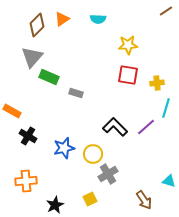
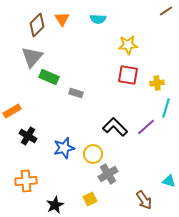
orange triangle: rotated 28 degrees counterclockwise
orange rectangle: rotated 60 degrees counterclockwise
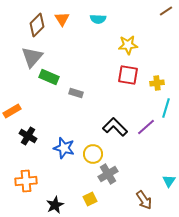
blue star: rotated 30 degrees clockwise
cyan triangle: rotated 48 degrees clockwise
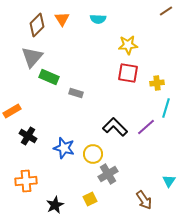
red square: moved 2 px up
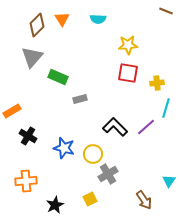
brown line: rotated 56 degrees clockwise
green rectangle: moved 9 px right
gray rectangle: moved 4 px right, 6 px down; rotated 32 degrees counterclockwise
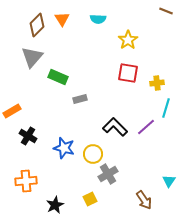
yellow star: moved 5 px up; rotated 30 degrees counterclockwise
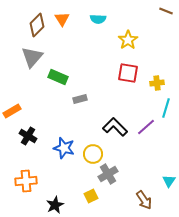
yellow square: moved 1 px right, 3 px up
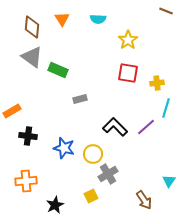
brown diamond: moved 5 px left, 2 px down; rotated 40 degrees counterclockwise
gray triangle: rotated 35 degrees counterclockwise
green rectangle: moved 7 px up
black cross: rotated 24 degrees counterclockwise
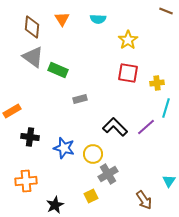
gray triangle: moved 1 px right
black cross: moved 2 px right, 1 px down
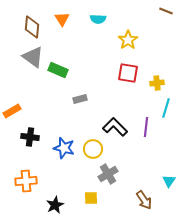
purple line: rotated 42 degrees counterclockwise
yellow circle: moved 5 px up
yellow square: moved 2 px down; rotated 24 degrees clockwise
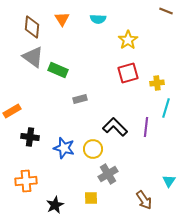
red square: rotated 25 degrees counterclockwise
